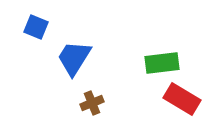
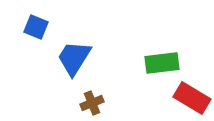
red rectangle: moved 10 px right, 1 px up
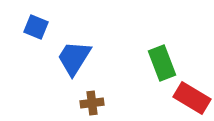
green rectangle: rotated 76 degrees clockwise
brown cross: rotated 15 degrees clockwise
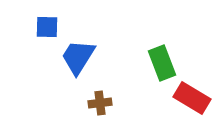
blue square: moved 11 px right; rotated 20 degrees counterclockwise
blue trapezoid: moved 4 px right, 1 px up
brown cross: moved 8 px right
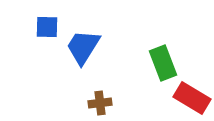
blue trapezoid: moved 5 px right, 10 px up
green rectangle: moved 1 px right
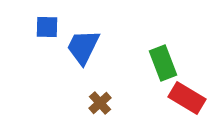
blue trapezoid: rotated 6 degrees counterclockwise
red rectangle: moved 5 px left
brown cross: rotated 35 degrees counterclockwise
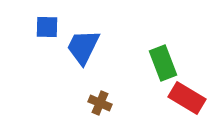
brown cross: rotated 25 degrees counterclockwise
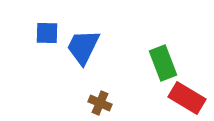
blue square: moved 6 px down
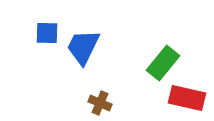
green rectangle: rotated 60 degrees clockwise
red rectangle: rotated 18 degrees counterclockwise
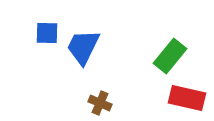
green rectangle: moved 7 px right, 7 px up
